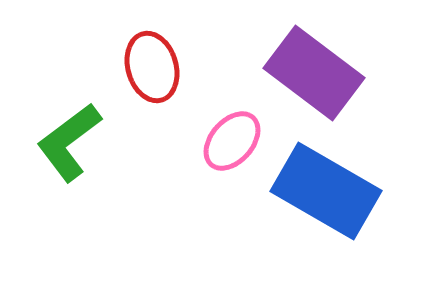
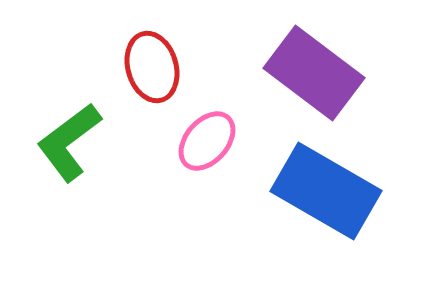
pink ellipse: moved 25 px left
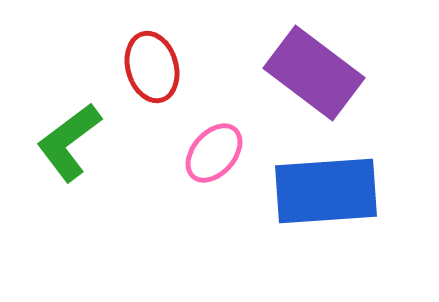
pink ellipse: moved 7 px right, 12 px down
blue rectangle: rotated 34 degrees counterclockwise
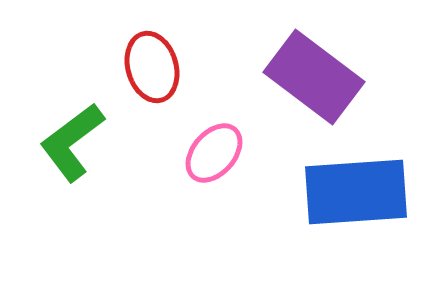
purple rectangle: moved 4 px down
green L-shape: moved 3 px right
blue rectangle: moved 30 px right, 1 px down
